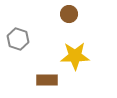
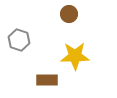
gray hexagon: moved 1 px right, 1 px down
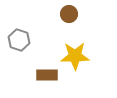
brown rectangle: moved 5 px up
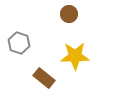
gray hexagon: moved 3 px down
brown rectangle: moved 3 px left, 3 px down; rotated 40 degrees clockwise
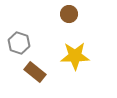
brown rectangle: moved 9 px left, 6 px up
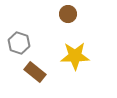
brown circle: moved 1 px left
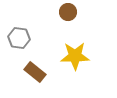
brown circle: moved 2 px up
gray hexagon: moved 5 px up; rotated 10 degrees counterclockwise
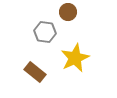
gray hexagon: moved 26 px right, 6 px up
yellow star: moved 2 px down; rotated 24 degrees counterclockwise
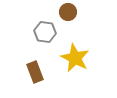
yellow star: rotated 20 degrees counterclockwise
brown rectangle: rotated 30 degrees clockwise
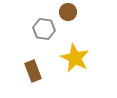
gray hexagon: moved 1 px left, 3 px up
brown rectangle: moved 2 px left, 1 px up
